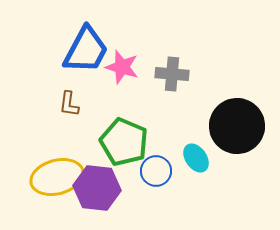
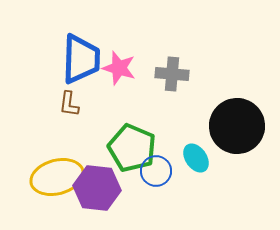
blue trapezoid: moved 5 px left, 9 px down; rotated 26 degrees counterclockwise
pink star: moved 3 px left, 1 px down
green pentagon: moved 8 px right, 6 px down
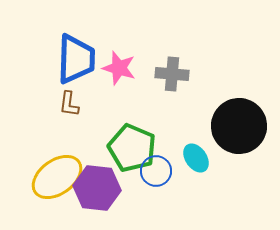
blue trapezoid: moved 5 px left
black circle: moved 2 px right
yellow ellipse: rotated 21 degrees counterclockwise
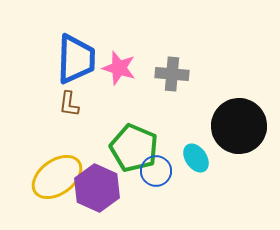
green pentagon: moved 2 px right
purple hexagon: rotated 18 degrees clockwise
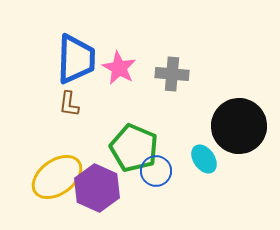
pink star: rotated 12 degrees clockwise
cyan ellipse: moved 8 px right, 1 px down
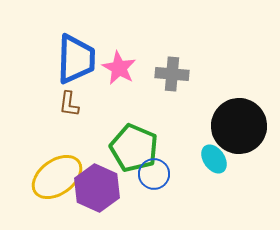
cyan ellipse: moved 10 px right
blue circle: moved 2 px left, 3 px down
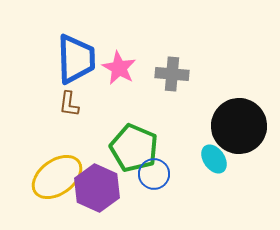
blue trapezoid: rotated 4 degrees counterclockwise
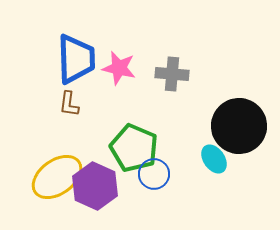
pink star: rotated 16 degrees counterclockwise
purple hexagon: moved 2 px left, 2 px up
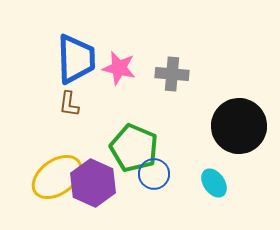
cyan ellipse: moved 24 px down
purple hexagon: moved 2 px left, 3 px up
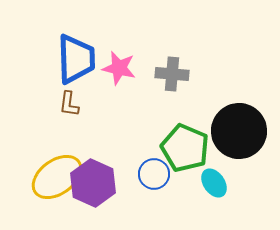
black circle: moved 5 px down
green pentagon: moved 51 px right
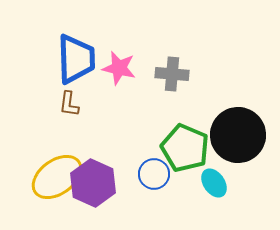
black circle: moved 1 px left, 4 px down
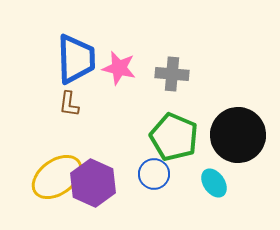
green pentagon: moved 11 px left, 11 px up
